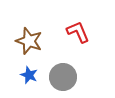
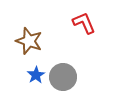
red L-shape: moved 6 px right, 9 px up
blue star: moved 7 px right; rotated 18 degrees clockwise
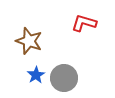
red L-shape: rotated 50 degrees counterclockwise
gray circle: moved 1 px right, 1 px down
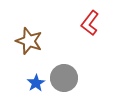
red L-shape: moved 6 px right; rotated 70 degrees counterclockwise
blue star: moved 8 px down
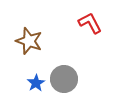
red L-shape: rotated 115 degrees clockwise
gray circle: moved 1 px down
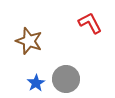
gray circle: moved 2 px right
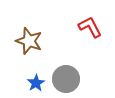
red L-shape: moved 4 px down
